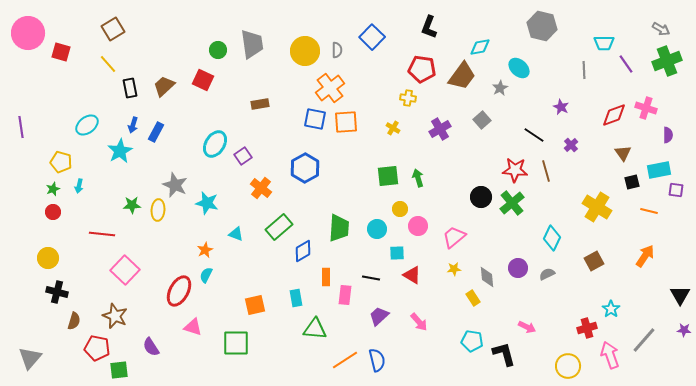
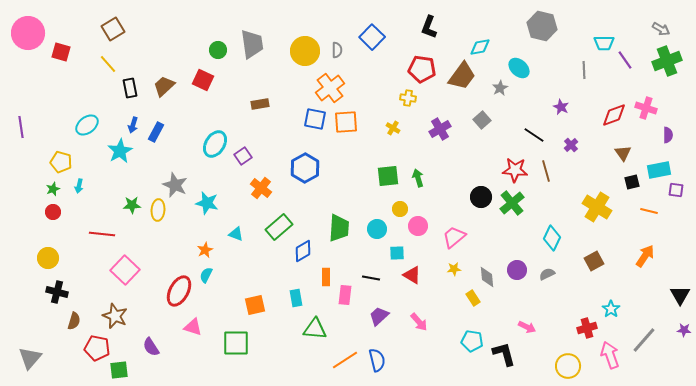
purple line at (626, 64): moved 1 px left, 4 px up
purple circle at (518, 268): moved 1 px left, 2 px down
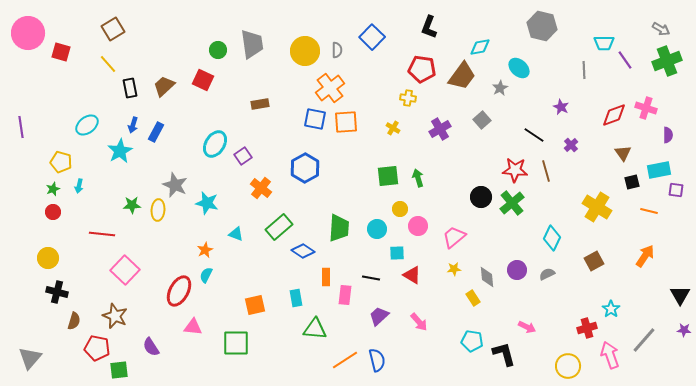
blue diamond at (303, 251): rotated 65 degrees clockwise
pink triangle at (193, 327): rotated 12 degrees counterclockwise
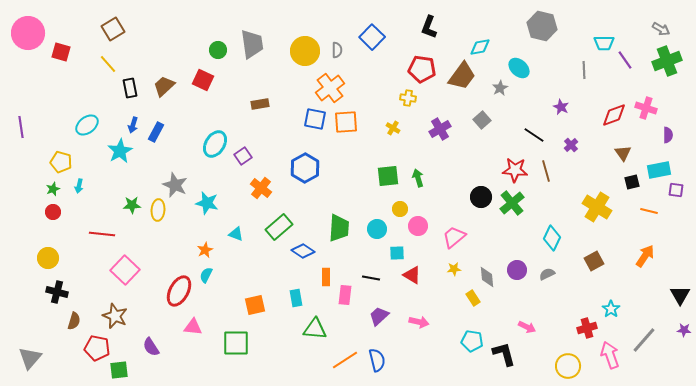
pink arrow at (419, 322): rotated 36 degrees counterclockwise
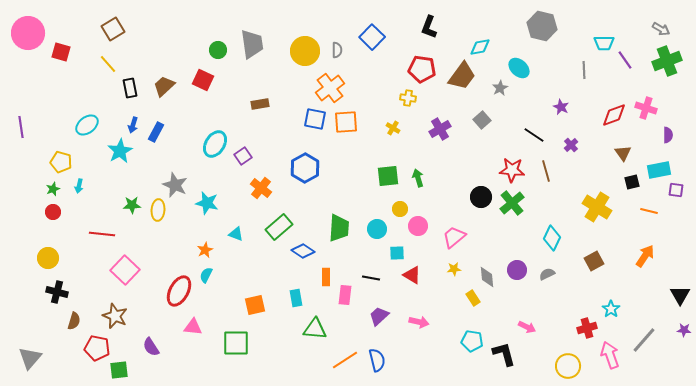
red star at (515, 170): moved 3 px left
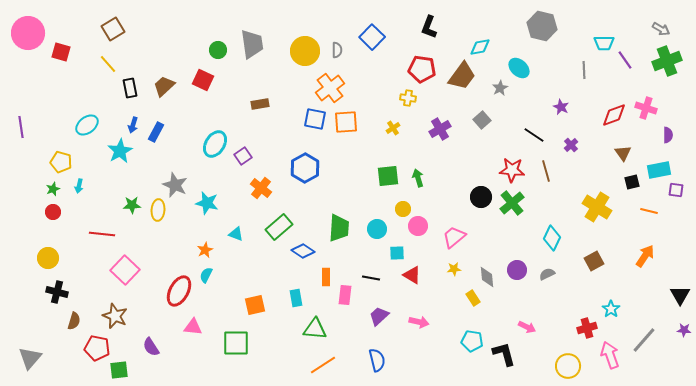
yellow cross at (393, 128): rotated 24 degrees clockwise
yellow circle at (400, 209): moved 3 px right
orange line at (345, 360): moved 22 px left, 5 px down
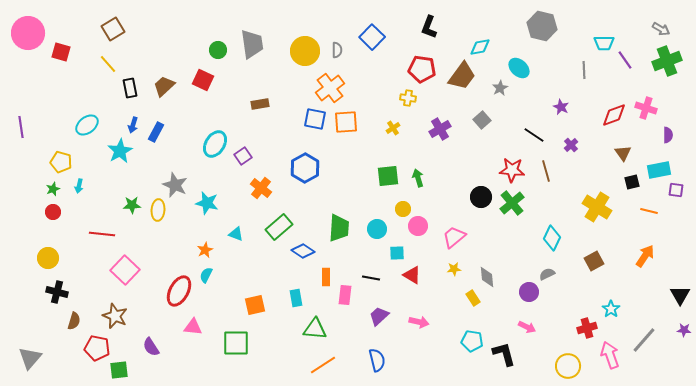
purple circle at (517, 270): moved 12 px right, 22 px down
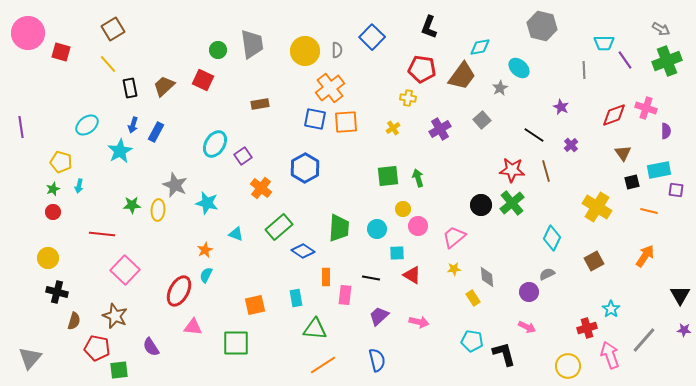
purple semicircle at (668, 135): moved 2 px left, 4 px up
black circle at (481, 197): moved 8 px down
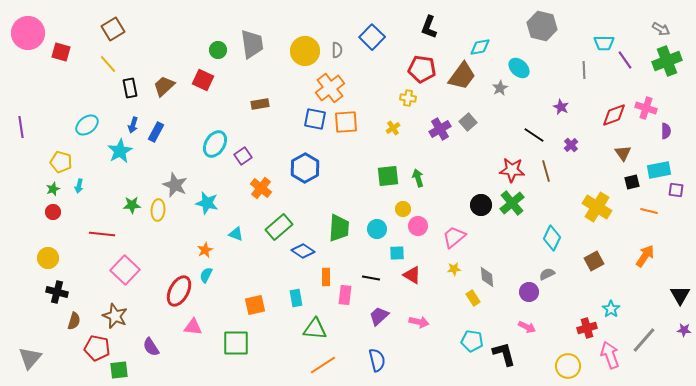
gray square at (482, 120): moved 14 px left, 2 px down
